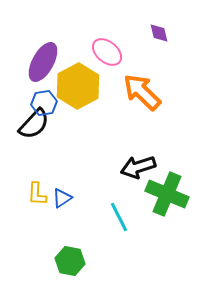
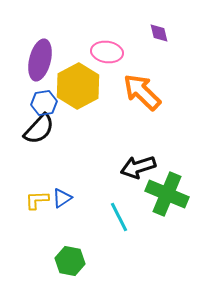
pink ellipse: rotated 32 degrees counterclockwise
purple ellipse: moved 3 px left, 2 px up; rotated 15 degrees counterclockwise
black semicircle: moved 5 px right, 5 px down
yellow L-shape: moved 6 px down; rotated 85 degrees clockwise
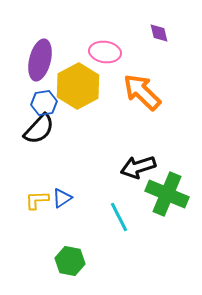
pink ellipse: moved 2 px left
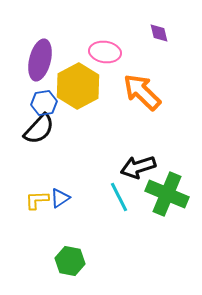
blue triangle: moved 2 px left
cyan line: moved 20 px up
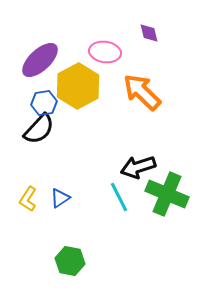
purple diamond: moved 10 px left
purple ellipse: rotated 33 degrees clockwise
yellow L-shape: moved 9 px left, 1 px up; rotated 55 degrees counterclockwise
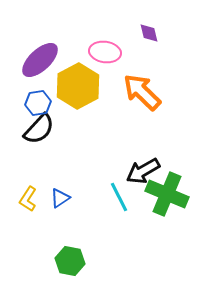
blue hexagon: moved 6 px left
black arrow: moved 5 px right, 4 px down; rotated 12 degrees counterclockwise
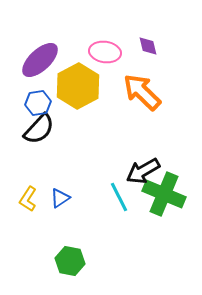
purple diamond: moved 1 px left, 13 px down
green cross: moved 3 px left
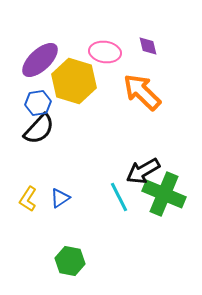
yellow hexagon: moved 4 px left, 5 px up; rotated 15 degrees counterclockwise
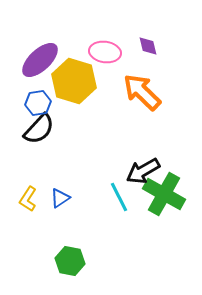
green cross: rotated 6 degrees clockwise
